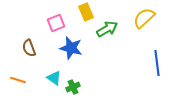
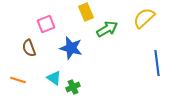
pink square: moved 10 px left, 1 px down
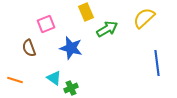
orange line: moved 3 px left
green cross: moved 2 px left, 1 px down
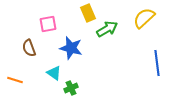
yellow rectangle: moved 2 px right, 1 px down
pink square: moved 2 px right; rotated 12 degrees clockwise
cyan triangle: moved 5 px up
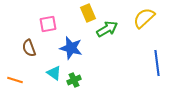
green cross: moved 3 px right, 8 px up
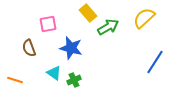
yellow rectangle: rotated 18 degrees counterclockwise
green arrow: moved 1 px right, 2 px up
blue line: moved 2 px left, 1 px up; rotated 40 degrees clockwise
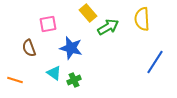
yellow semicircle: moved 2 px left, 1 px down; rotated 50 degrees counterclockwise
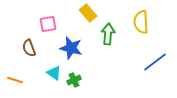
yellow semicircle: moved 1 px left, 3 px down
green arrow: moved 7 px down; rotated 55 degrees counterclockwise
blue line: rotated 20 degrees clockwise
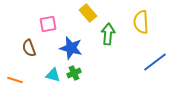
cyan triangle: moved 1 px left, 2 px down; rotated 21 degrees counterclockwise
green cross: moved 7 px up
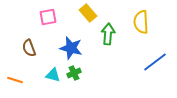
pink square: moved 7 px up
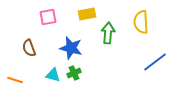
yellow rectangle: moved 1 px left, 1 px down; rotated 60 degrees counterclockwise
green arrow: moved 1 px up
